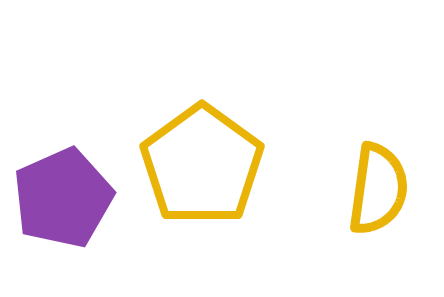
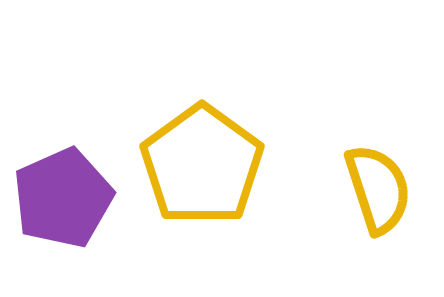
yellow semicircle: rotated 26 degrees counterclockwise
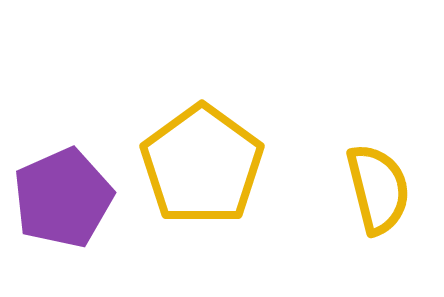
yellow semicircle: rotated 4 degrees clockwise
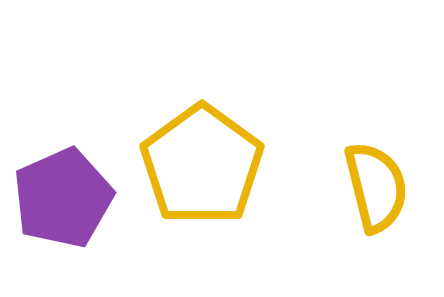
yellow semicircle: moved 2 px left, 2 px up
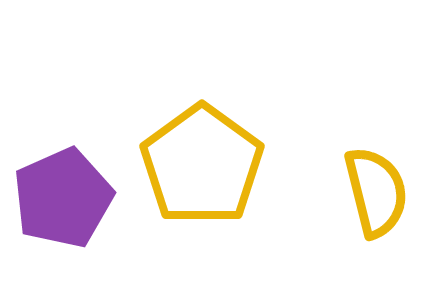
yellow semicircle: moved 5 px down
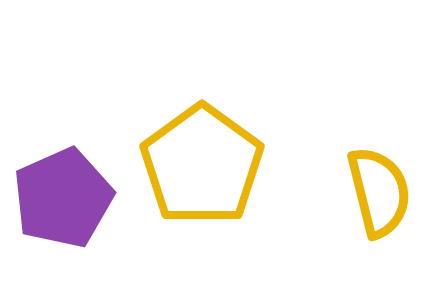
yellow semicircle: moved 3 px right
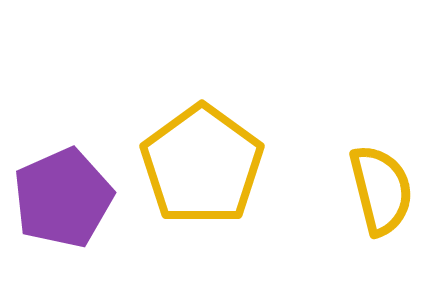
yellow semicircle: moved 2 px right, 2 px up
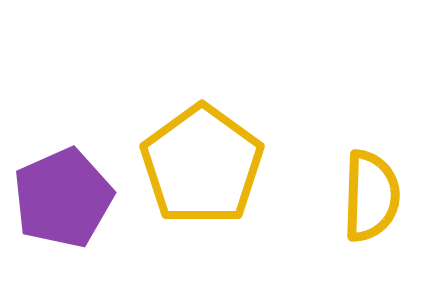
yellow semicircle: moved 10 px left, 6 px down; rotated 16 degrees clockwise
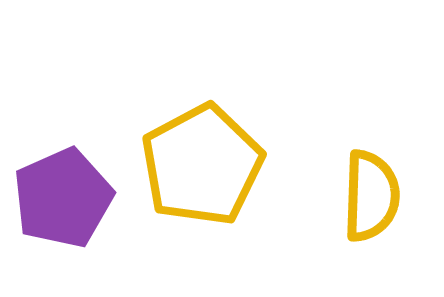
yellow pentagon: rotated 8 degrees clockwise
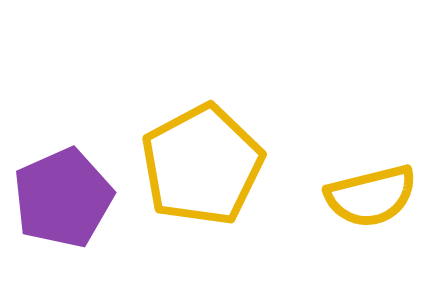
yellow semicircle: rotated 74 degrees clockwise
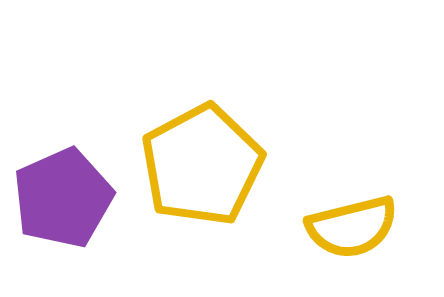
yellow semicircle: moved 19 px left, 31 px down
